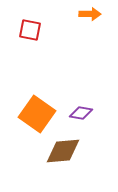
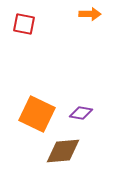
red square: moved 6 px left, 6 px up
orange square: rotated 9 degrees counterclockwise
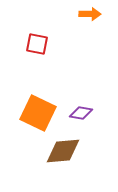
red square: moved 13 px right, 20 px down
orange square: moved 1 px right, 1 px up
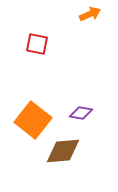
orange arrow: rotated 25 degrees counterclockwise
orange square: moved 5 px left, 7 px down; rotated 12 degrees clockwise
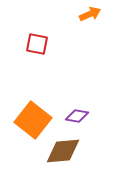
purple diamond: moved 4 px left, 3 px down
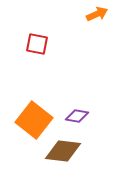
orange arrow: moved 7 px right
orange square: moved 1 px right
brown diamond: rotated 12 degrees clockwise
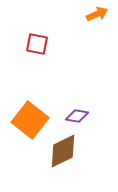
orange square: moved 4 px left
brown diamond: rotated 33 degrees counterclockwise
